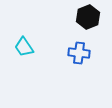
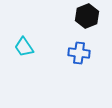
black hexagon: moved 1 px left, 1 px up
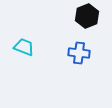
cyan trapezoid: rotated 145 degrees clockwise
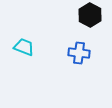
black hexagon: moved 3 px right, 1 px up; rotated 10 degrees counterclockwise
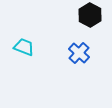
blue cross: rotated 35 degrees clockwise
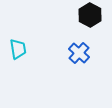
cyan trapezoid: moved 6 px left, 2 px down; rotated 60 degrees clockwise
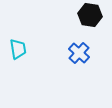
black hexagon: rotated 20 degrees counterclockwise
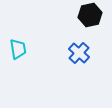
black hexagon: rotated 20 degrees counterclockwise
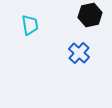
cyan trapezoid: moved 12 px right, 24 px up
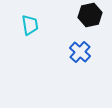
blue cross: moved 1 px right, 1 px up
